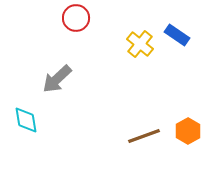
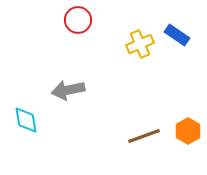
red circle: moved 2 px right, 2 px down
yellow cross: rotated 28 degrees clockwise
gray arrow: moved 11 px right, 11 px down; rotated 32 degrees clockwise
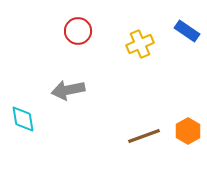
red circle: moved 11 px down
blue rectangle: moved 10 px right, 4 px up
cyan diamond: moved 3 px left, 1 px up
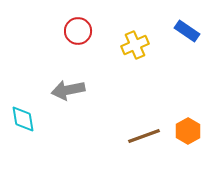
yellow cross: moved 5 px left, 1 px down
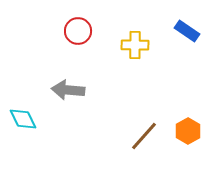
yellow cross: rotated 24 degrees clockwise
gray arrow: rotated 16 degrees clockwise
cyan diamond: rotated 16 degrees counterclockwise
brown line: rotated 28 degrees counterclockwise
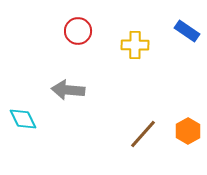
brown line: moved 1 px left, 2 px up
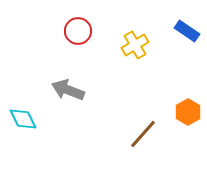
yellow cross: rotated 32 degrees counterclockwise
gray arrow: rotated 16 degrees clockwise
orange hexagon: moved 19 px up
